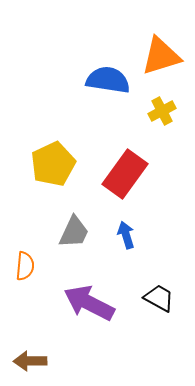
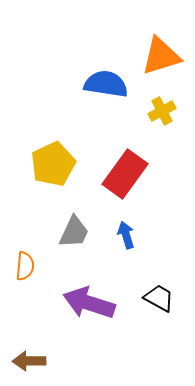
blue semicircle: moved 2 px left, 4 px down
purple arrow: rotated 9 degrees counterclockwise
brown arrow: moved 1 px left
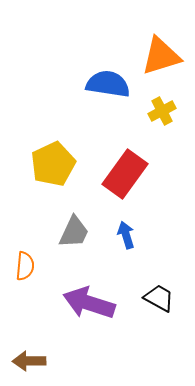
blue semicircle: moved 2 px right
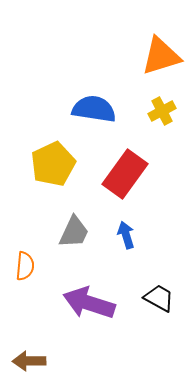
blue semicircle: moved 14 px left, 25 px down
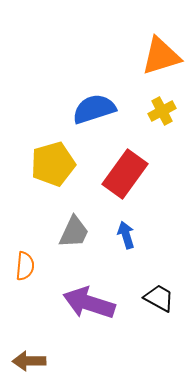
blue semicircle: rotated 27 degrees counterclockwise
yellow pentagon: rotated 9 degrees clockwise
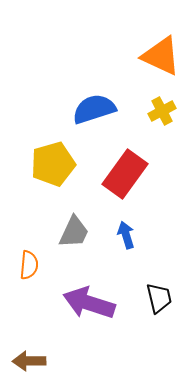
orange triangle: rotated 42 degrees clockwise
orange semicircle: moved 4 px right, 1 px up
black trapezoid: rotated 48 degrees clockwise
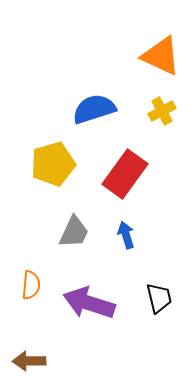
orange semicircle: moved 2 px right, 20 px down
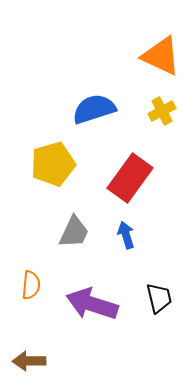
red rectangle: moved 5 px right, 4 px down
purple arrow: moved 3 px right, 1 px down
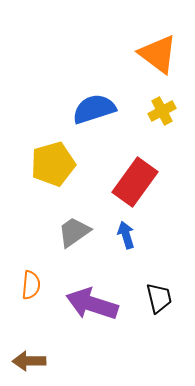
orange triangle: moved 3 px left, 2 px up; rotated 12 degrees clockwise
red rectangle: moved 5 px right, 4 px down
gray trapezoid: rotated 150 degrees counterclockwise
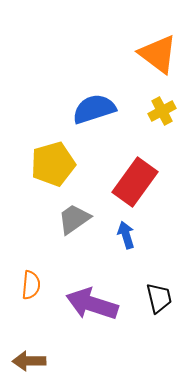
gray trapezoid: moved 13 px up
